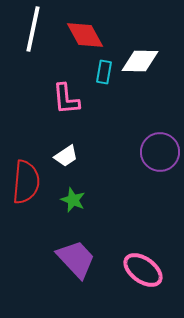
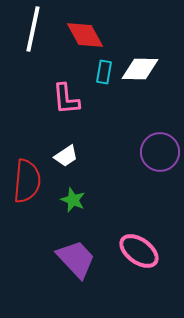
white diamond: moved 8 px down
red semicircle: moved 1 px right, 1 px up
pink ellipse: moved 4 px left, 19 px up
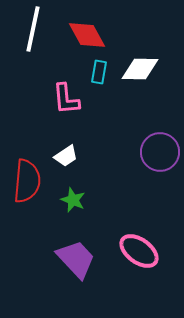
red diamond: moved 2 px right
cyan rectangle: moved 5 px left
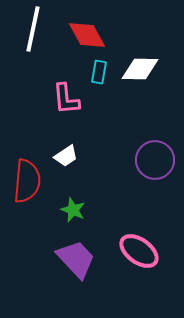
purple circle: moved 5 px left, 8 px down
green star: moved 10 px down
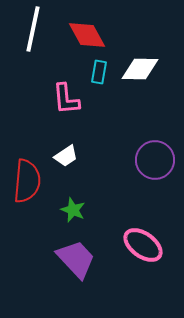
pink ellipse: moved 4 px right, 6 px up
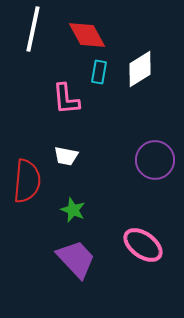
white diamond: rotated 33 degrees counterclockwise
white trapezoid: rotated 45 degrees clockwise
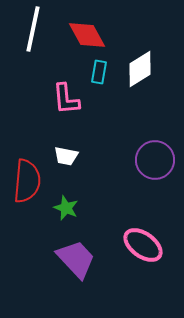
green star: moved 7 px left, 2 px up
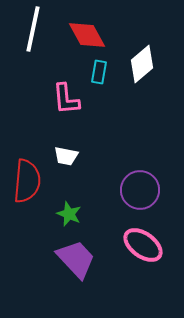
white diamond: moved 2 px right, 5 px up; rotated 9 degrees counterclockwise
purple circle: moved 15 px left, 30 px down
green star: moved 3 px right, 6 px down
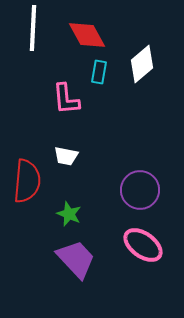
white line: moved 1 px up; rotated 9 degrees counterclockwise
